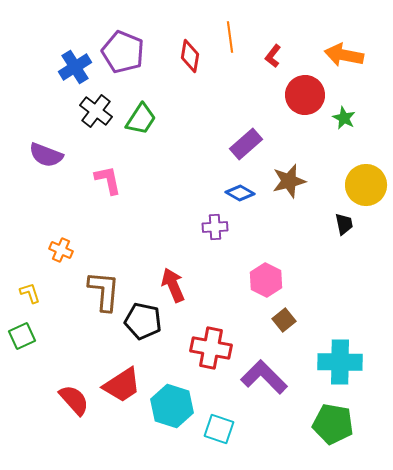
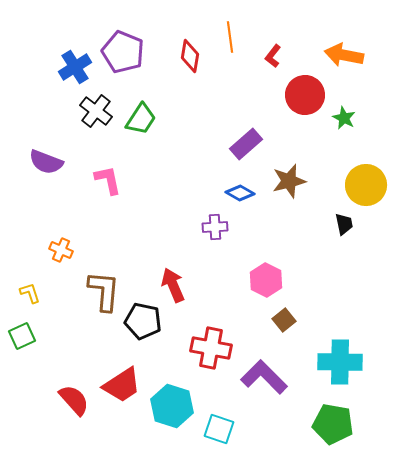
purple semicircle: moved 7 px down
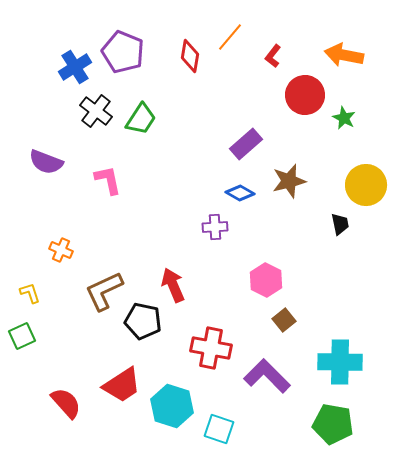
orange line: rotated 48 degrees clockwise
black trapezoid: moved 4 px left
brown L-shape: rotated 120 degrees counterclockwise
purple L-shape: moved 3 px right, 1 px up
red semicircle: moved 8 px left, 3 px down
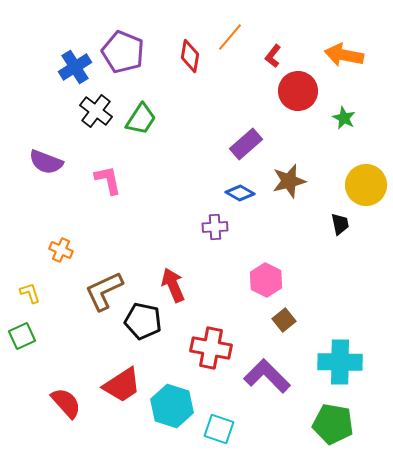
red circle: moved 7 px left, 4 px up
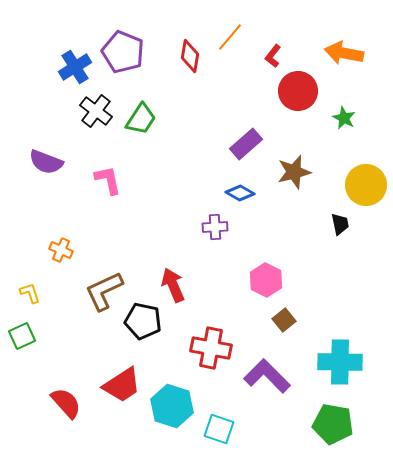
orange arrow: moved 2 px up
brown star: moved 5 px right, 9 px up
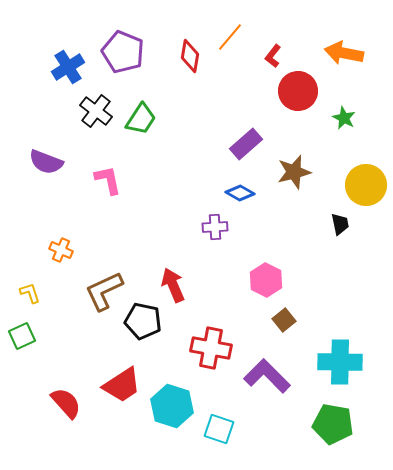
blue cross: moved 7 px left
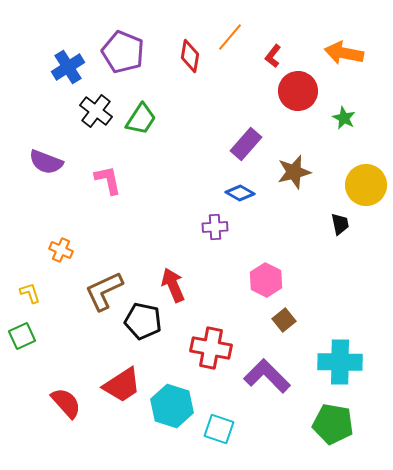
purple rectangle: rotated 8 degrees counterclockwise
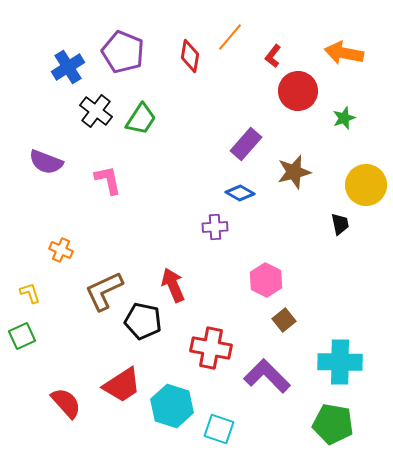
green star: rotated 25 degrees clockwise
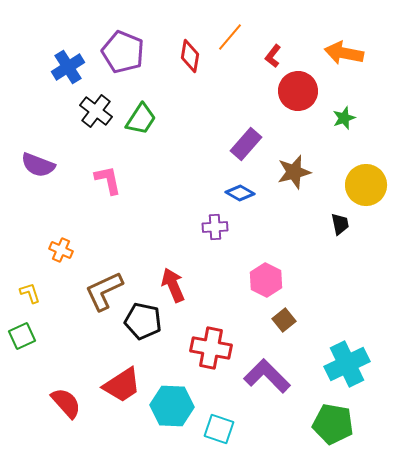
purple semicircle: moved 8 px left, 3 px down
cyan cross: moved 7 px right, 2 px down; rotated 27 degrees counterclockwise
cyan hexagon: rotated 15 degrees counterclockwise
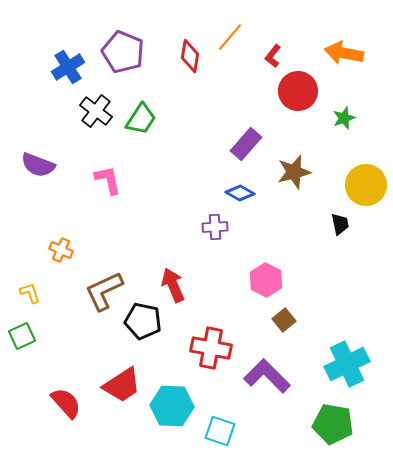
cyan square: moved 1 px right, 2 px down
